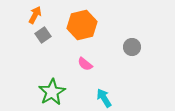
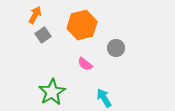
gray circle: moved 16 px left, 1 px down
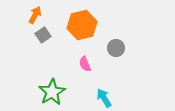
pink semicircle: rotated 28 degrees clockwise
